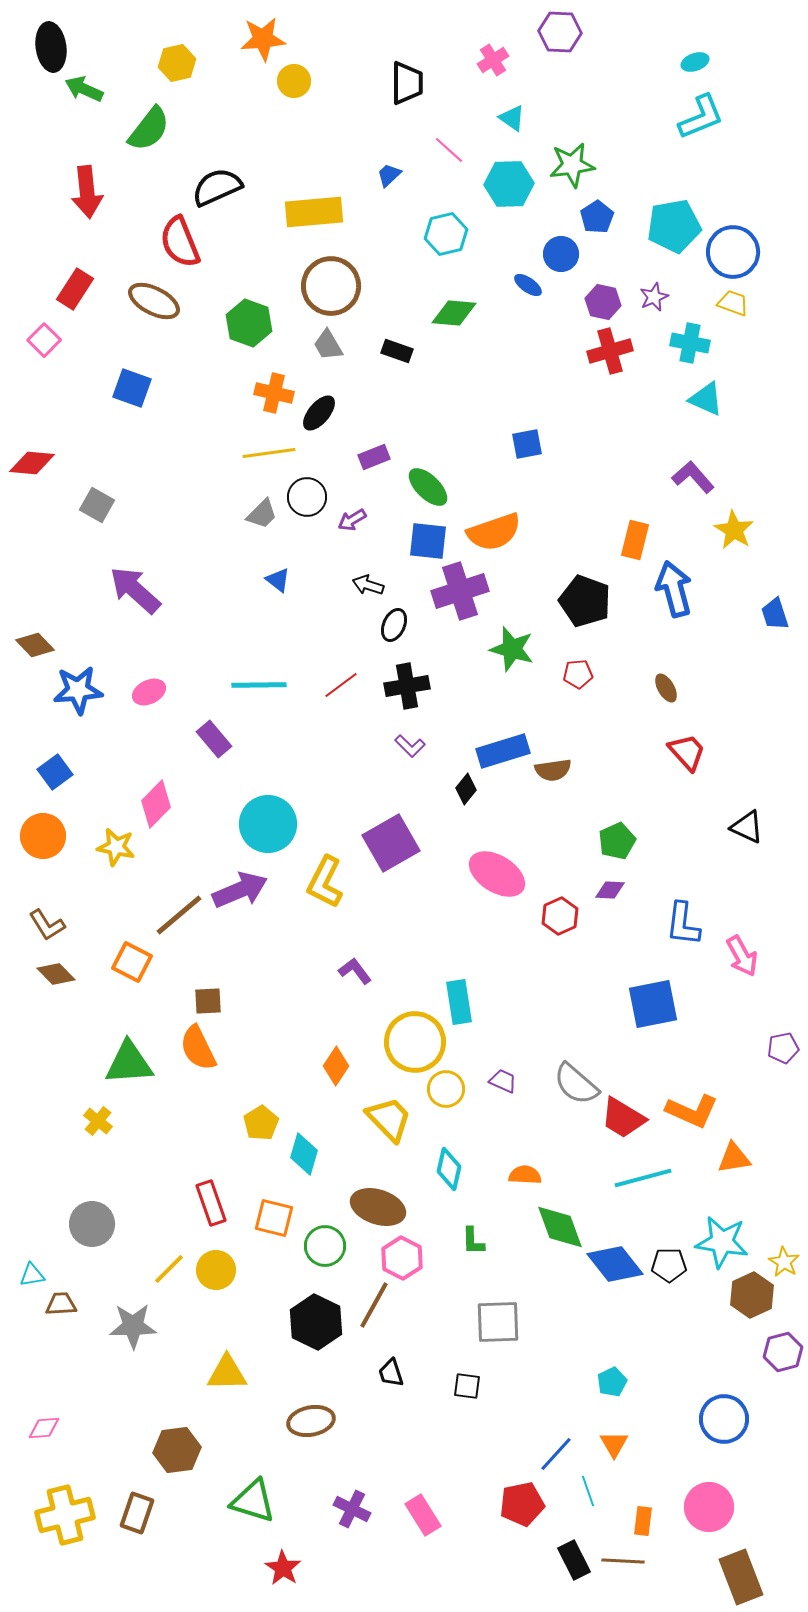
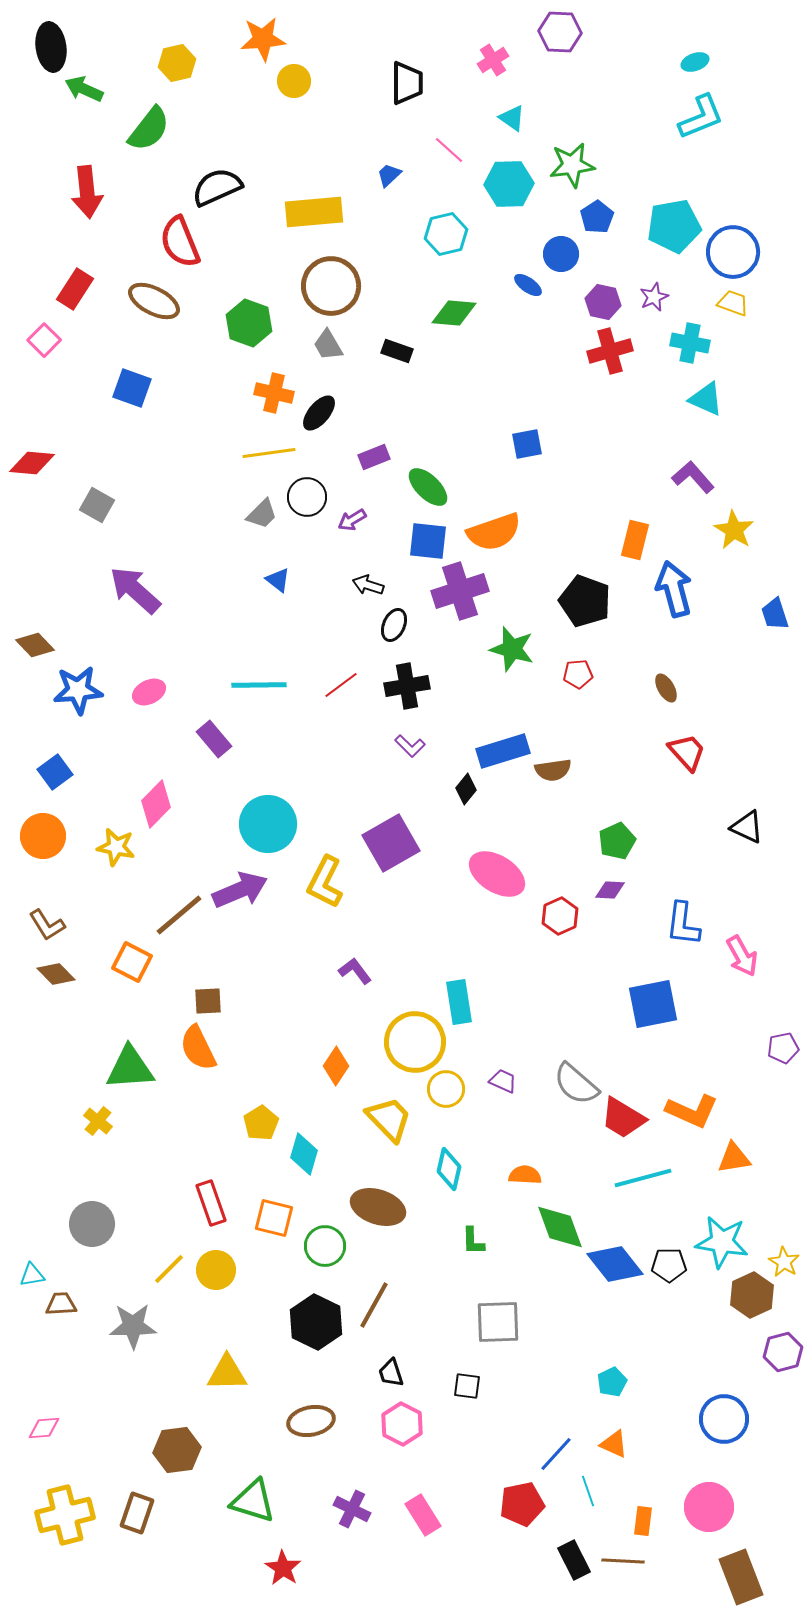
green triangle at (129, 1063): moved 1 px right, 5 px down
pink hexagon at (402, 1258): moved 166 px down
orange triangle at (614, 1444): rotated 36 degrees counterclockwise
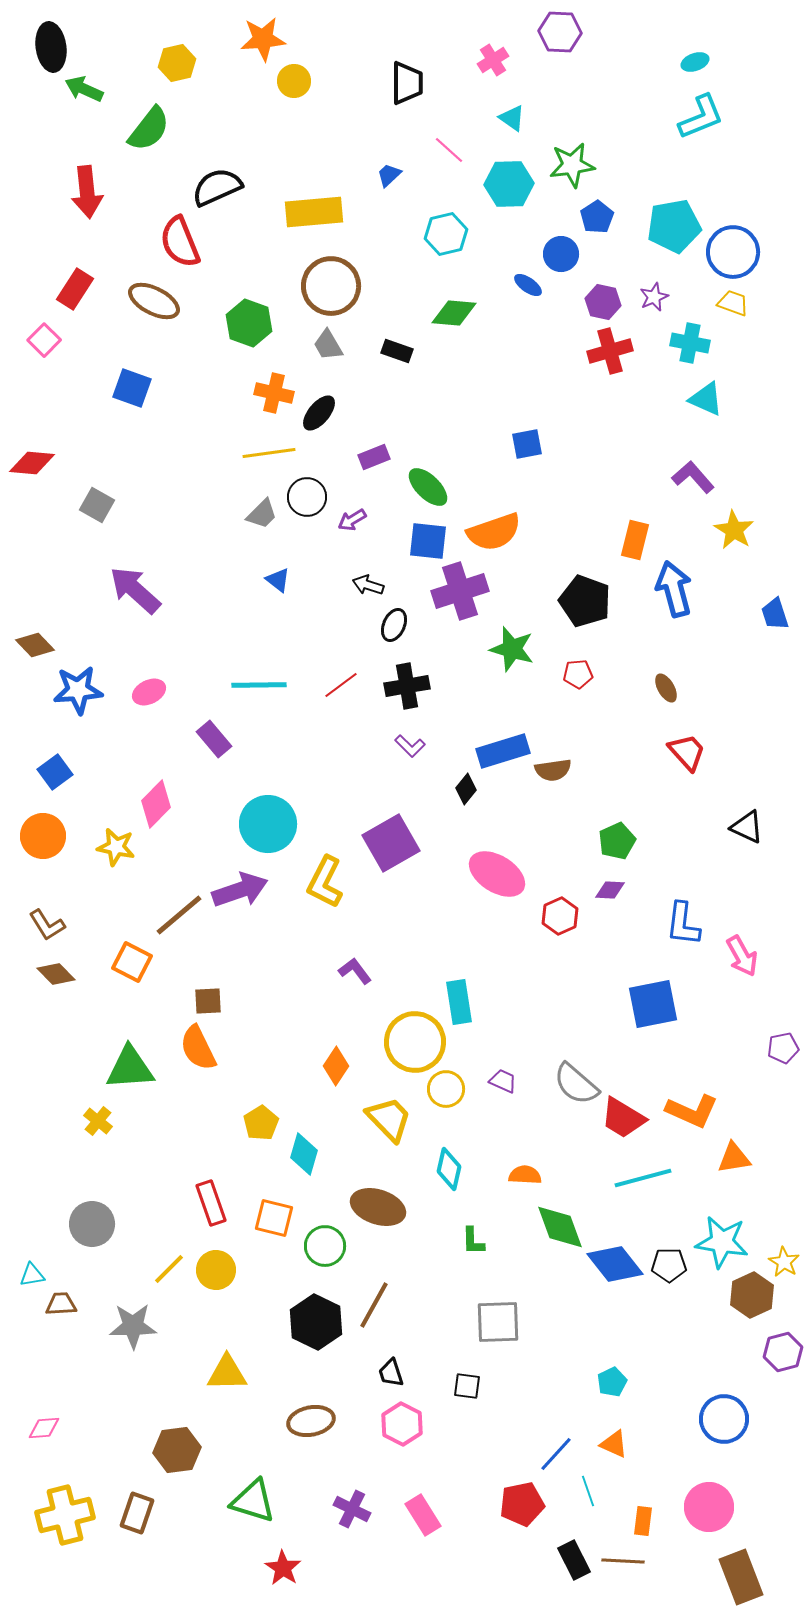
purple arrow at (240, 890): rotated 4 degrees clockwise
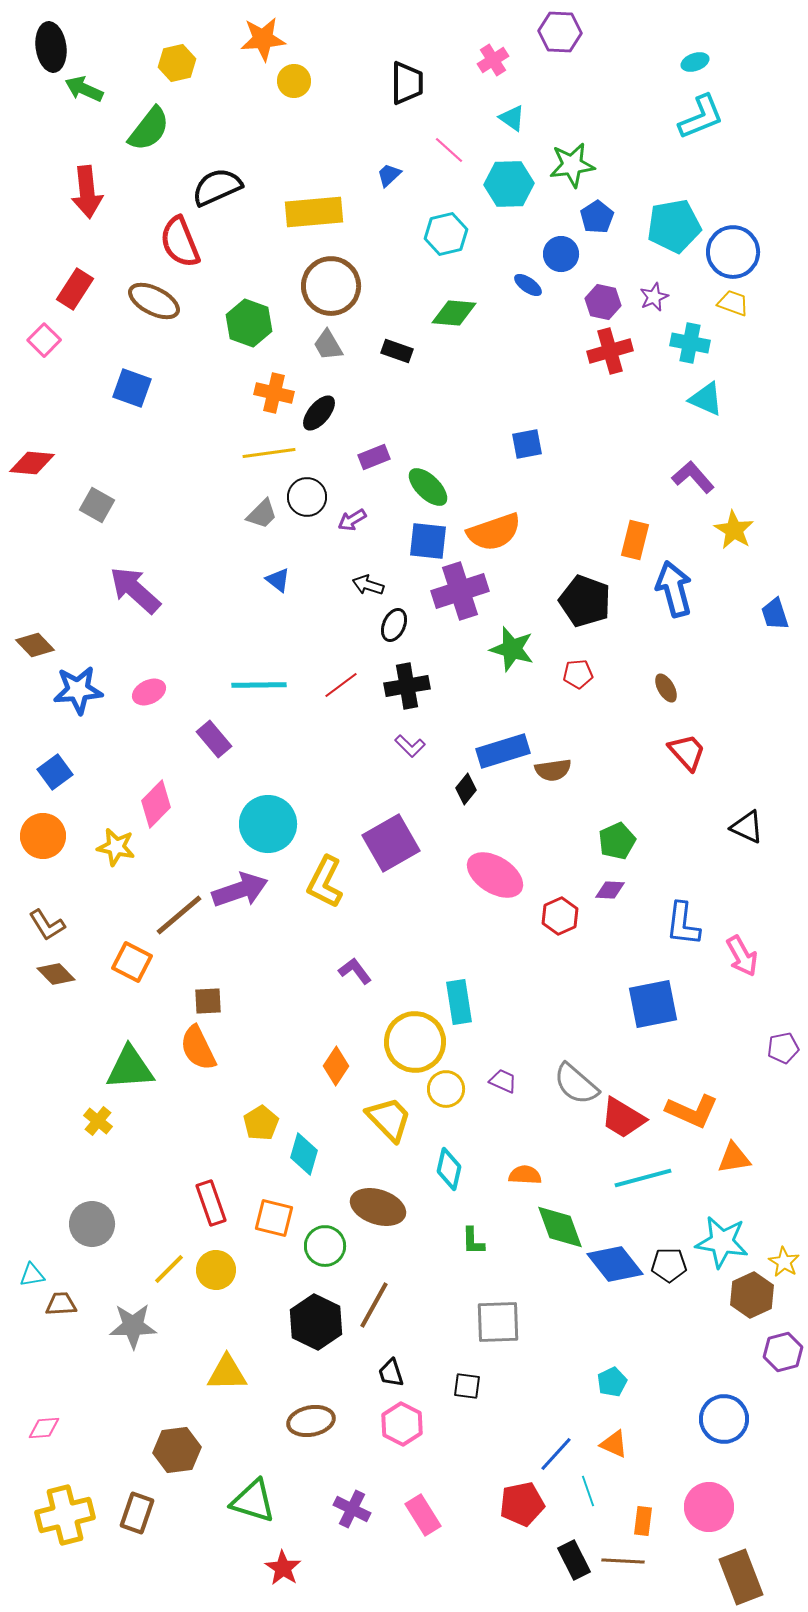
pink ellipse at (497, 874): moved 2 px left, 1 px down
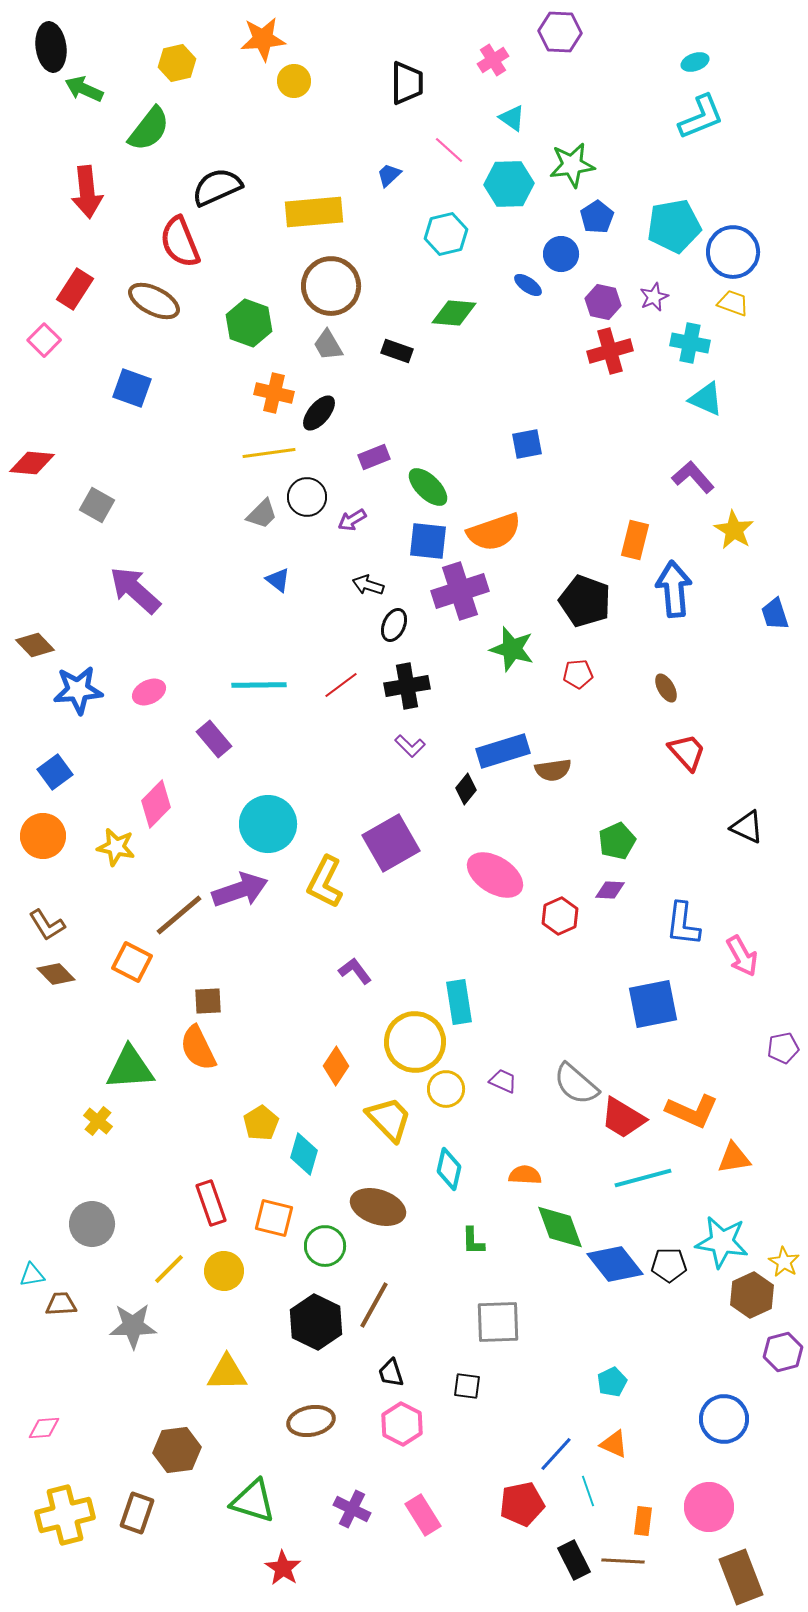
blue arrow at (674, 589): rotated 10 degrees clockwise
yellow circle at (216, 1270): moved 8 px right, 1 px down
